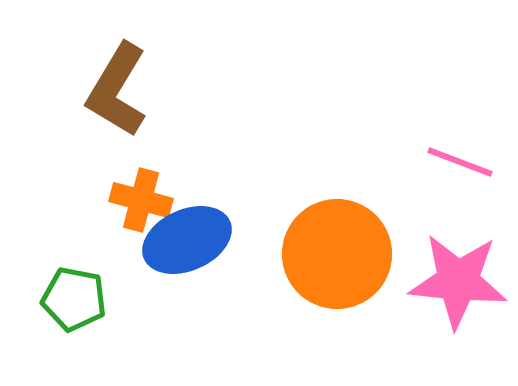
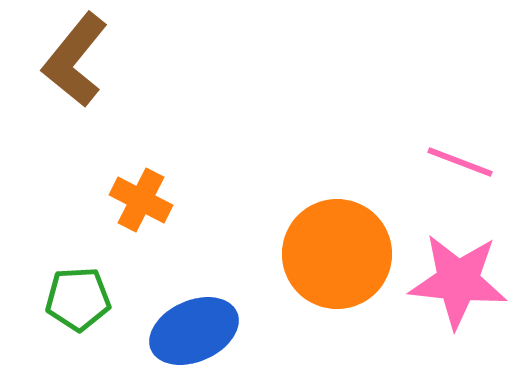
brown L-shape: moved 42 px left, 30 px up; rotated 8 degrees clockwise
orange cross: rotated 12 degrees clockwise
blue ellipse: moved 7 px right, 91 px down
green pentagon: moved 4 px right; rotated 14 degrees counterclockwise
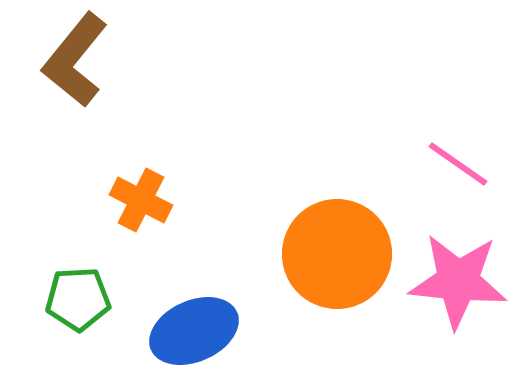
pink line: moved 2 px left, 2 px down; rotated 14 degrees clockwise
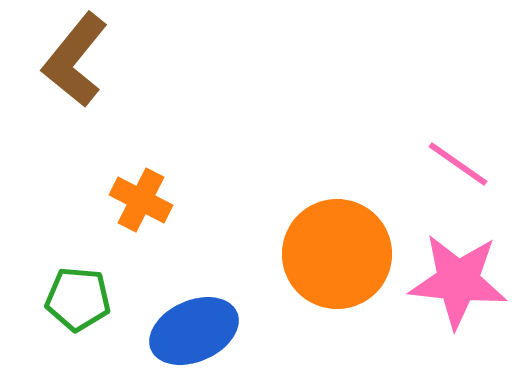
green pentagon: rotated 8 degrees clockwise
